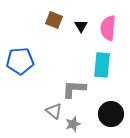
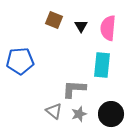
gray star: moved 6 px right, 10 px up
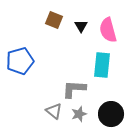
pink semicircle: moved 2 px down; rotated 20 degrees counterclockwise
blue pentagon: rotated 12 degrees counterclockwise
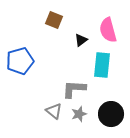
black triangle: moved 14 px down; rotated 24 degrees clockwise
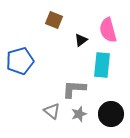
gray triangle: moved 2 px left
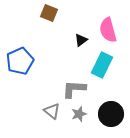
brown square: moved 5 px left, 7 px up
blue pentagon: rotated 8 degrees counterclockwise
cyan rectangle: rotated 20 degrees clockwise
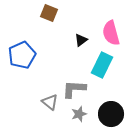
pink semicircle: moved 3 px right, 3 px down
blue pentagon: moved 2 px right, 6 px up
gray triangle: moved 2 px left, 9 px up
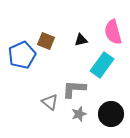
brown square: moved 3 px left, 28 px down
pink semicircle: moved 2 px right, 1 px up
black triangle: rotated 24 degrees clockwise
cyan rectangle: rotated 10 degrees clockwise
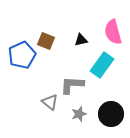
gray L-shape: moved 2 px left, 4 px up
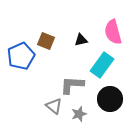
blue pentagon: moved 1 px left, 1 px down
gray triangle: moved 4 px right, 4 px down
black circle: moved 1 px left, 15 px up
